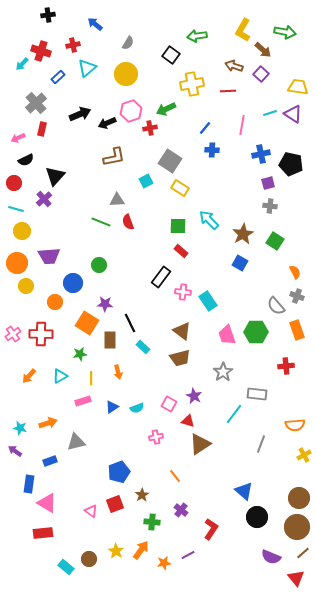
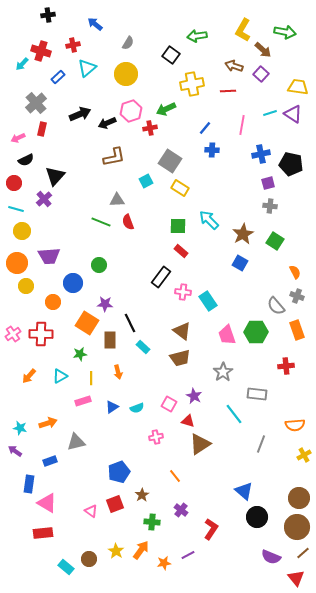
orange circle at (55, 302): moved 2 px left
cyan line at (234, 414): rotated 75 degrees counterclockwise
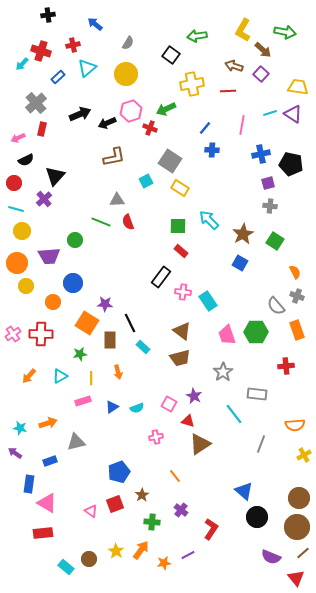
red cross at (150, 128): rotated 32 degrees clockwise
green circle at (99, 265): moved 24 px left, 25 px up
purple arrow at (15, 451): moved 2 px down
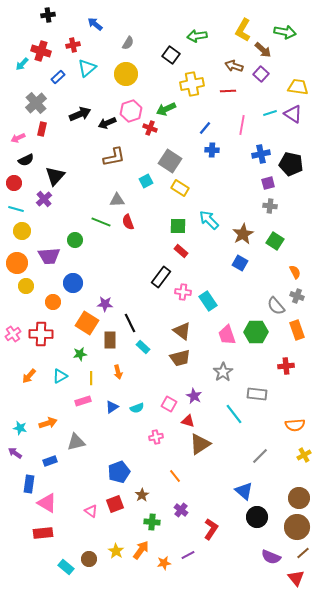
gray line at (261, 444): moved 1 px left, 12 px down; rotated 24 degrees clockwise
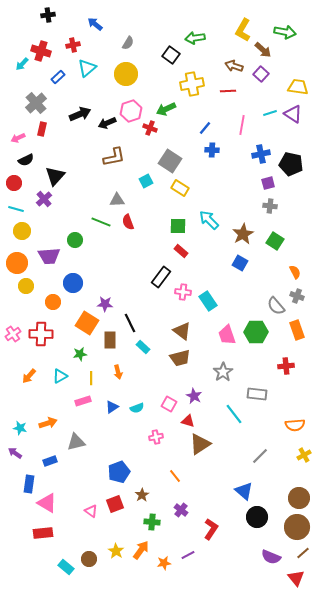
green arrow at (197, 36): moved 2 px left, 2 px down
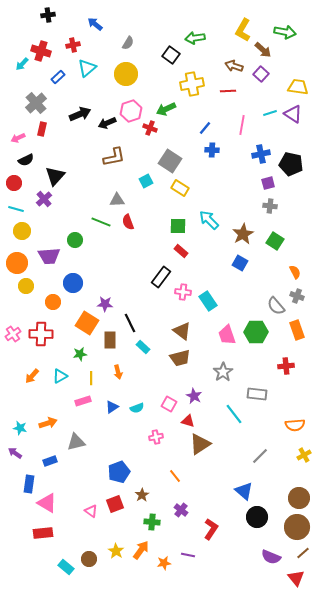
orange arrow at (29, 376): moved 3 px right
purple line at (188, 555): rotated 40 degrees clockwise
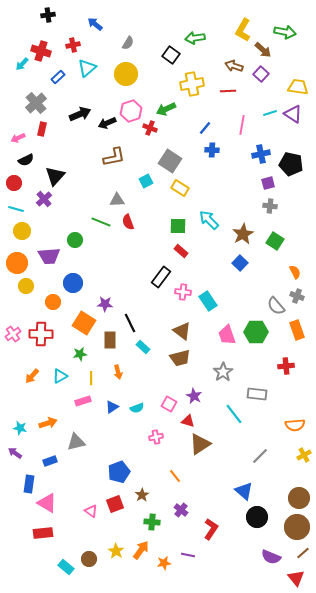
blue square at (240, 263): rotated 14 degrees clockwise
orange square at (87, 323): moved 3 px left
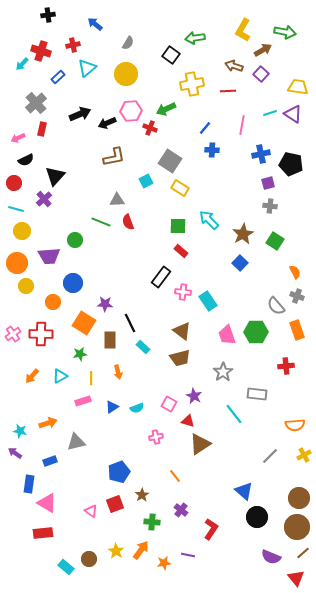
brown arrow at (263, 50): rotated 72 degrees counterclockwise
pink hexagon at (131, 111): rotated 15 degrees clockwise
cyan star at (20, 428): moved 3 px down
gray line at (260, 456): moved 10 px right
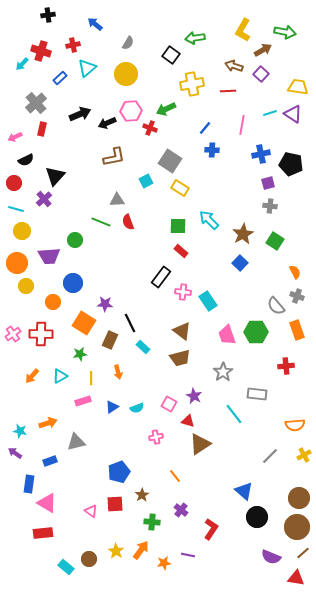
blue rectangle at (58, 77): moved 2 px right, 1 px down
pink arrow at (18, 138): moved 3 px left, 1 px up
brown rectangle at (110, 340): rotated 24 degrees clockwise
red square at (115, 504): rotated 18 degrees clockwise
red triangle at (296, 578): rotated 42 degrees counterclockwise
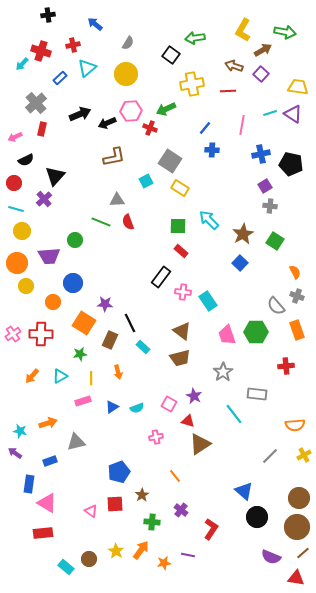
purple square at (268, 183): moved 3 px left, 3 px down; rotated 16 degrees counterclockwise
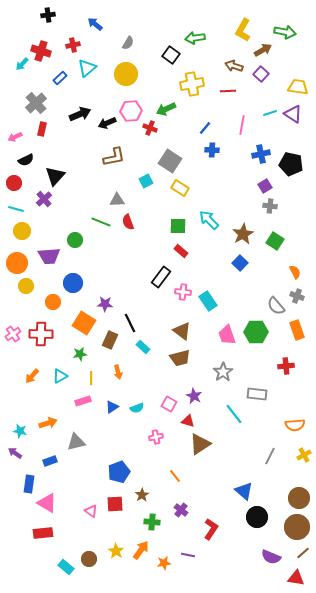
gray line at (270, 456): rotated 18 degrees counterclockwise
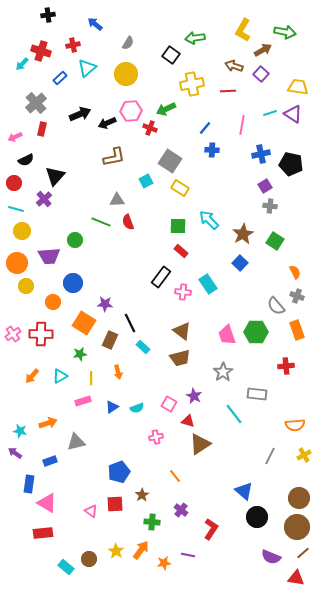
cyan rectangle at (208, 301): moved 17 px up
